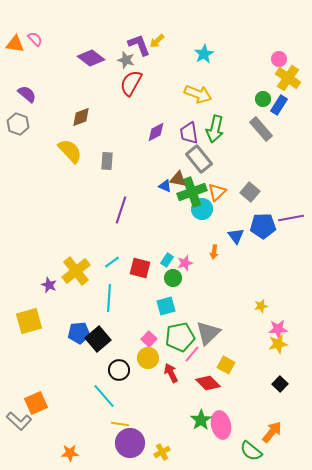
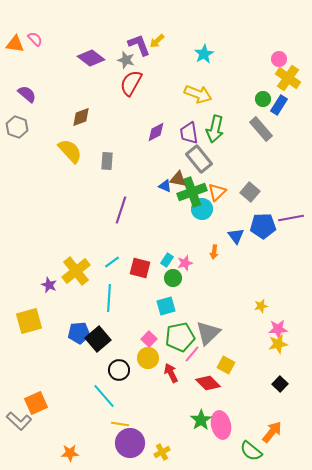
gray hexagon at (18, 124): moved 1 px left, 3 px down
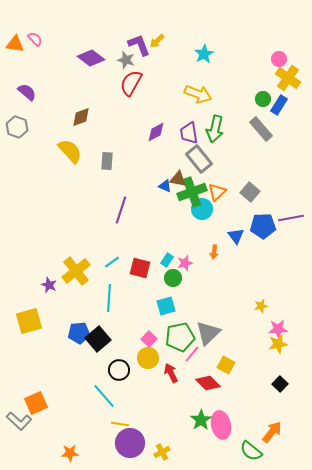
purple semicircle at (27, 94): moved 2 px up
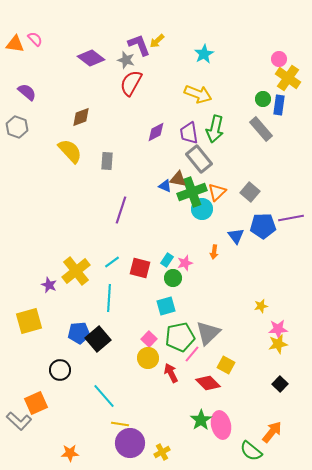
blue rectangle at (279, 105): rotated 24 degrees counterclockwise
black circle at (119, 370): moved 59 px left
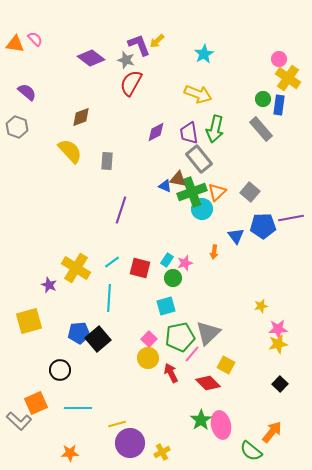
yellow cross at (76, 271): moved 3 px up; rotated 20 degrees counterclockwise
cyan line at (104, 396): moved 26 px left, 12 px down; rotated 48 degrees counterclockwise
yellow line at (120, 424): moved 3 px left; rotated 24 degrees counterclockwise
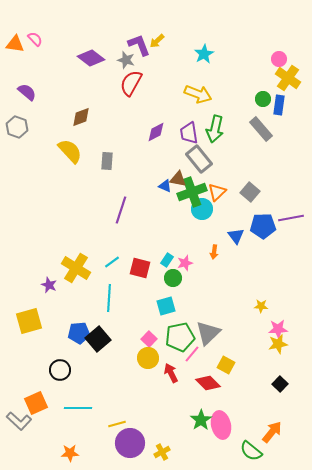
yellow star at (261, 306): rotated 16 degrees clockwise
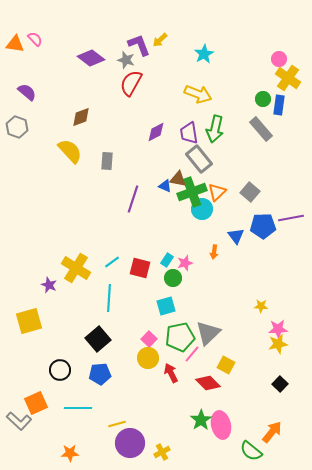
yellow arrow at (157, 41): moved 3 px right, 1 px up
purple line at (121, 210): moved 12 px right, 11 px up
blue pentagon at (79, 333): moved 21 px right, 41 px down
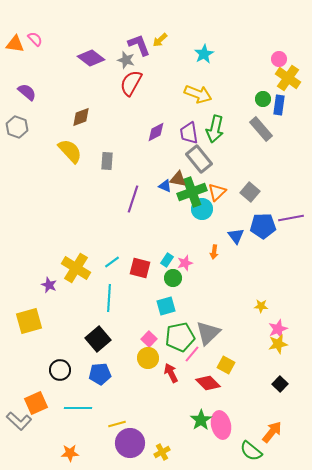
pink star at (278, 329): rotated 18 degrees counterclockwise
